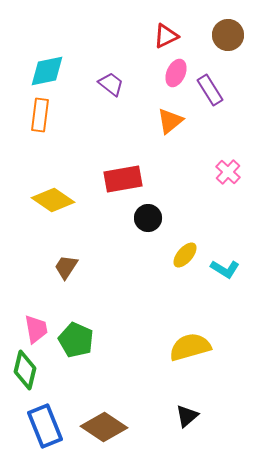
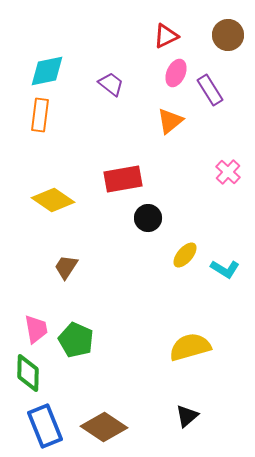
green diamond: moved 3 px right, 3 px down; rotated 12 degrees counterclockwise
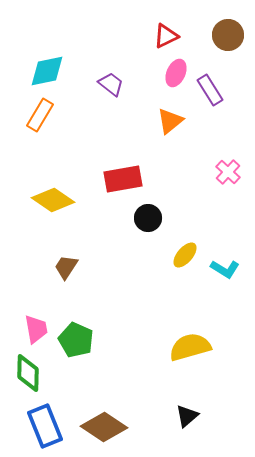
orange rectangle: rotated 24 degrees clockwise
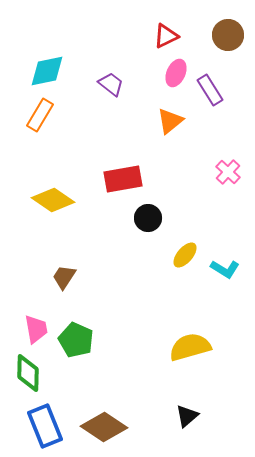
brown trapezoid: moved 2 px left, 10 px down
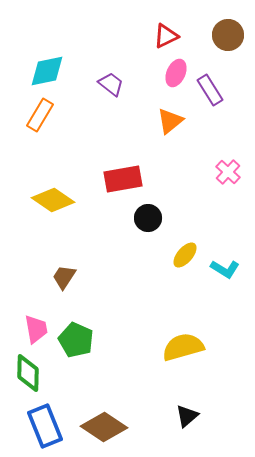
yellow semicircle: moved 7 px left
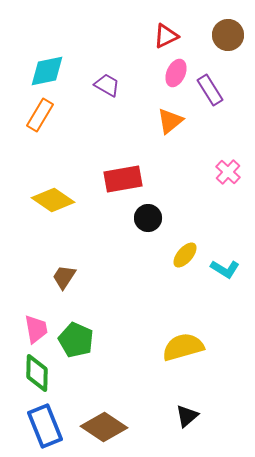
purple trapezoid: moved 4 px left, 1 px down; rotated 8 degrees counterclockwise
green diamond: moved 9 px right
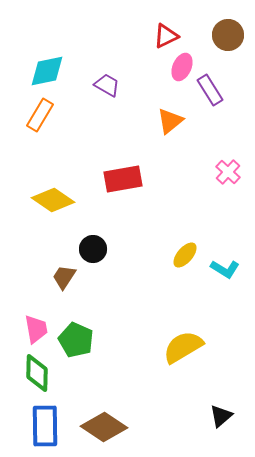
pink ellipse: moved 6 px right, 6 px up
black circle: moved 55 px left, 31 px down
yellow semicircle: rotated 15 degrees counterclockwise
black triangle: moved 34 px right
blue rectangle: rotated 21 degrees clockwise
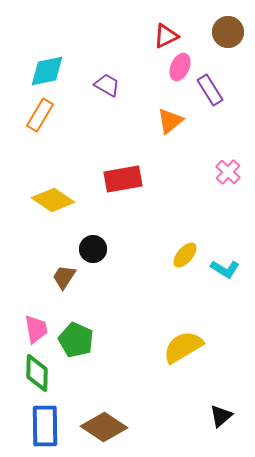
brown circle: moved 3 px up
pink ellipse: moved 2 px left
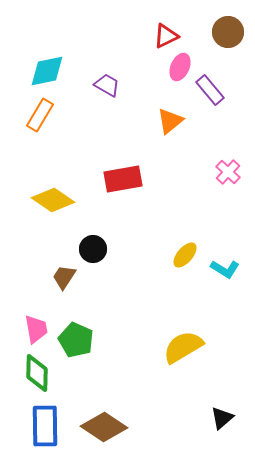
purple rectangle: rotated 8 degrees counterclockwise
black triangle: moved 1 px right, 2 px down
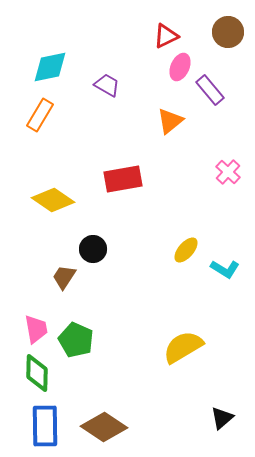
cyan diamond: moved 3 px right, 4 px up
yellow ellipse: moved 1 px right, 5 px up
